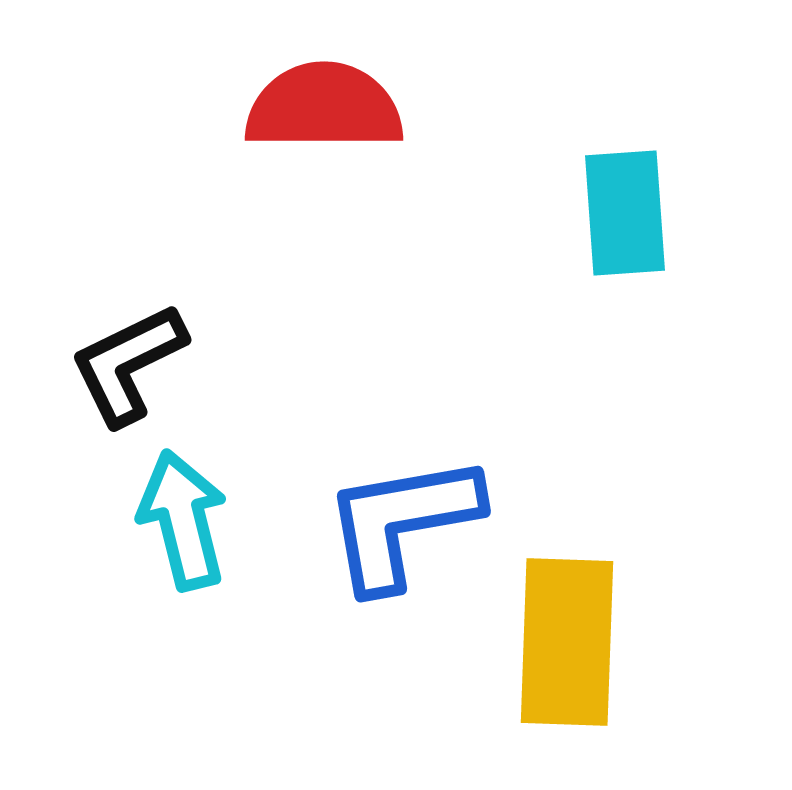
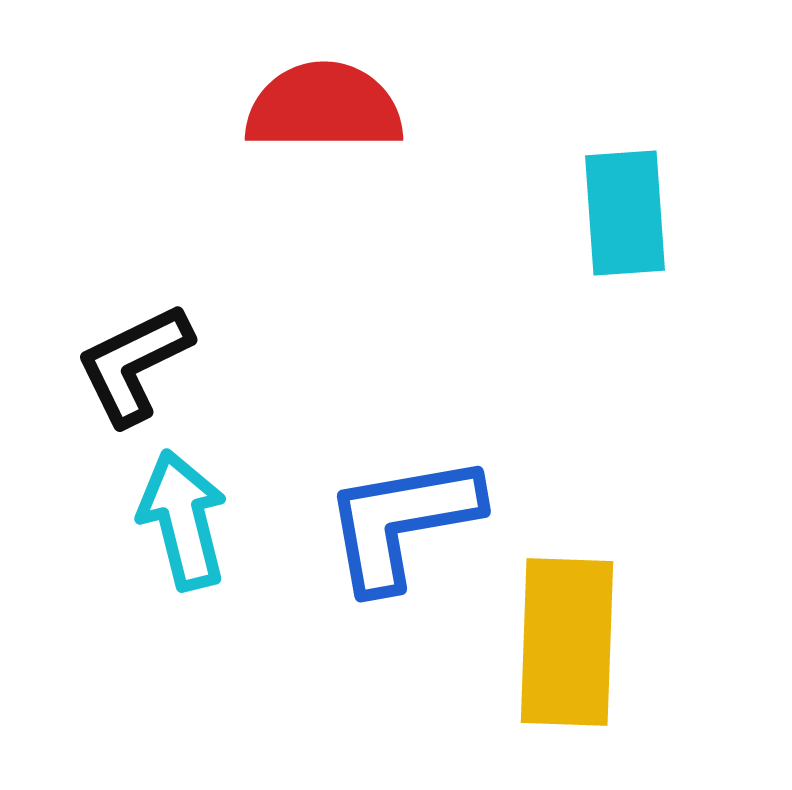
black L-shape: moved 6 px right
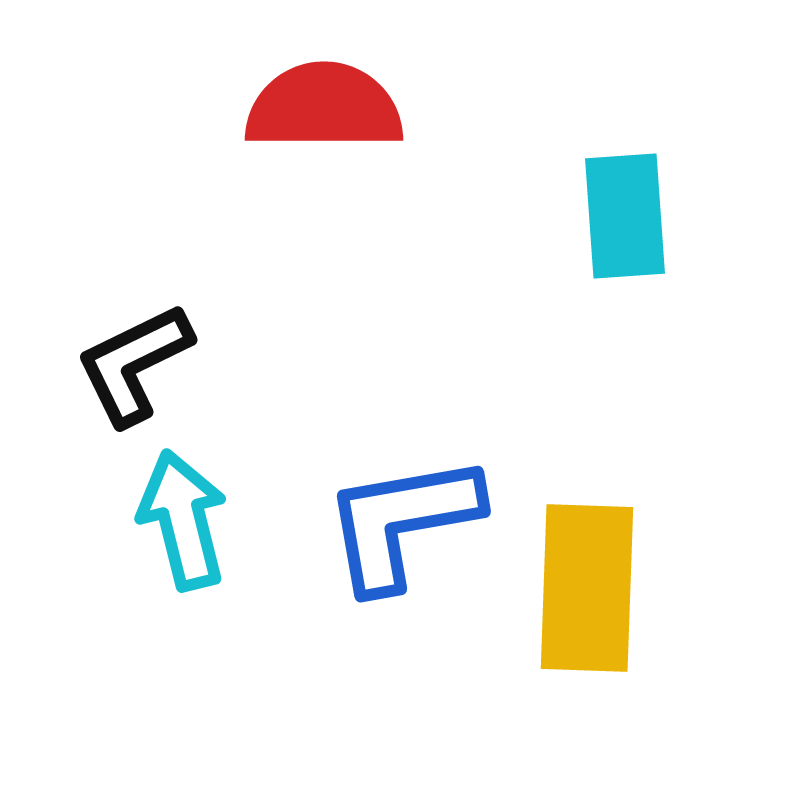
cyan rectangle: moved 3 px down
yellow rectangle: moved 20 px right, 54 px up
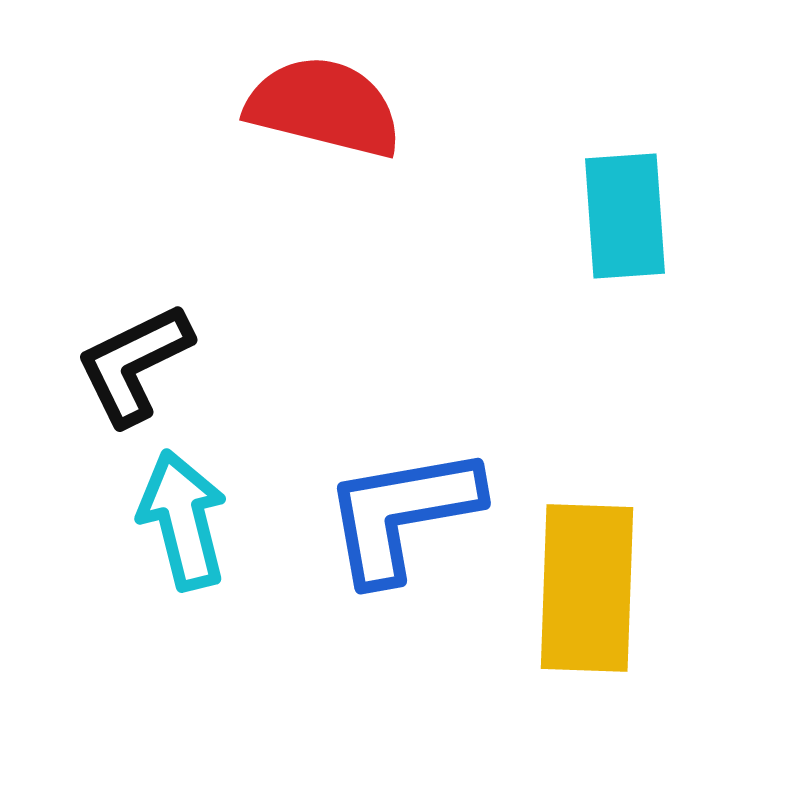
red semicircle: rotated 14 degrees clockwise
blue L-shape: moved 8 px up
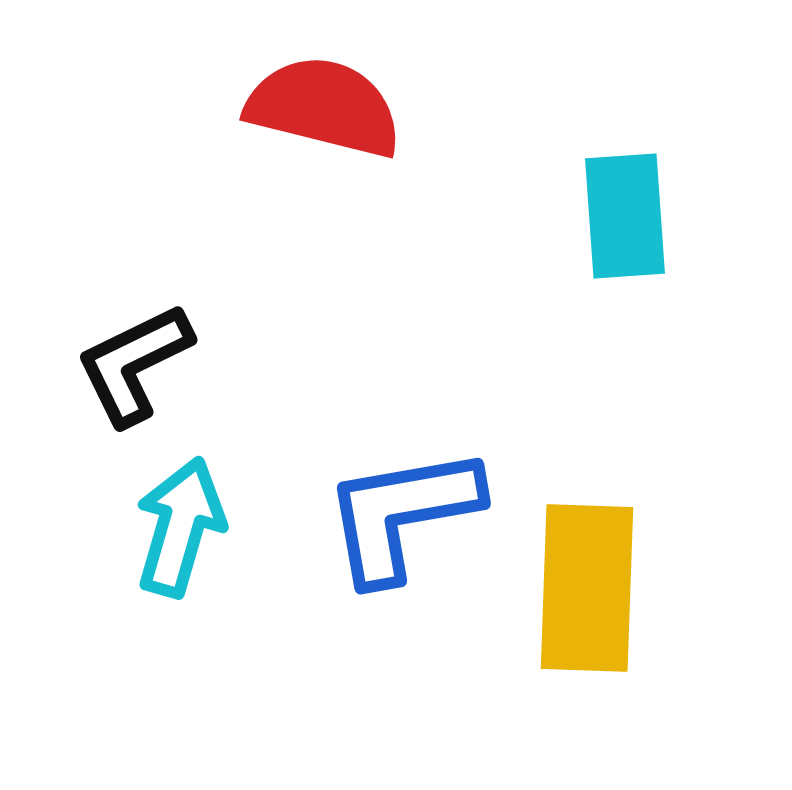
cyan arrow: moved 3 px left, 7 px down; rotated 30 degrees clockwise
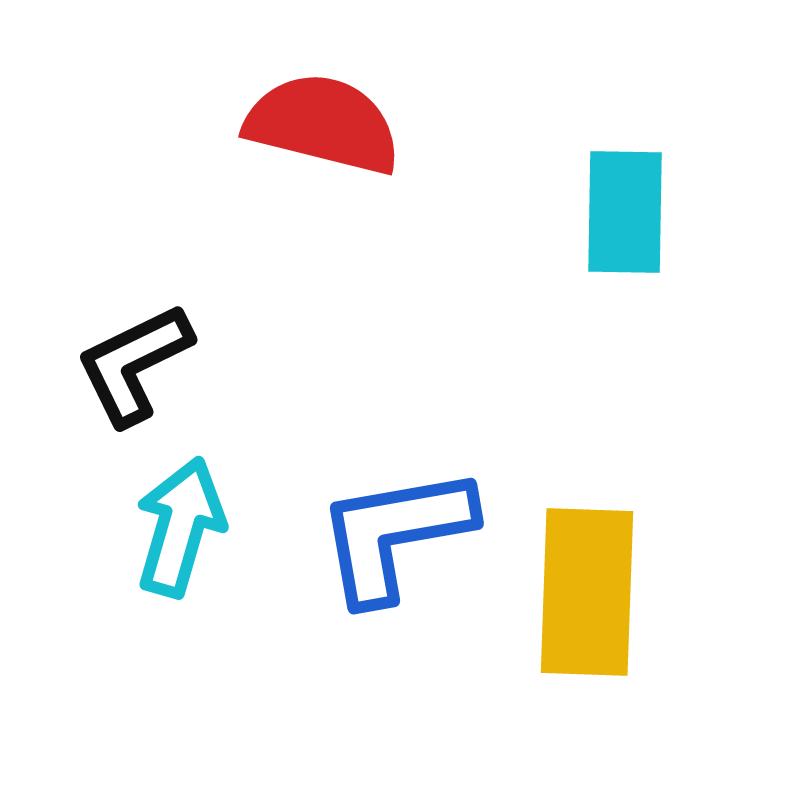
red semicircle: moved 1 px left, 17 px down
cyan rectangle: moved 4 px up; rotated 5 degrees clockwise
blue L-shape: moved 7 px left, 20 px down
yellow rectangle: moved 4 px down
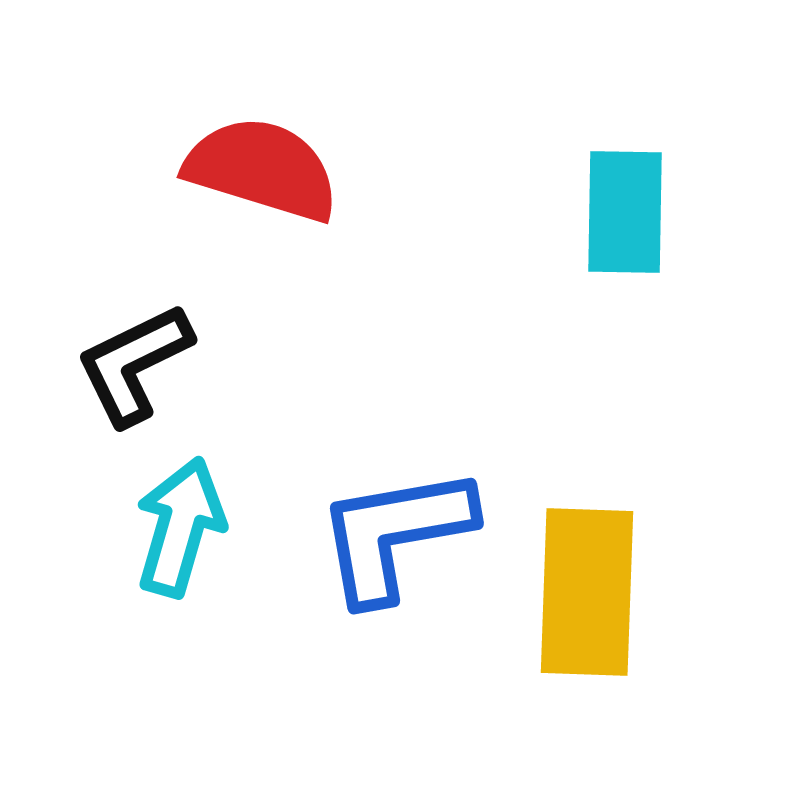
red semicircle: moved 61 px left, 45 px down; rotated 3 degrees clockwise
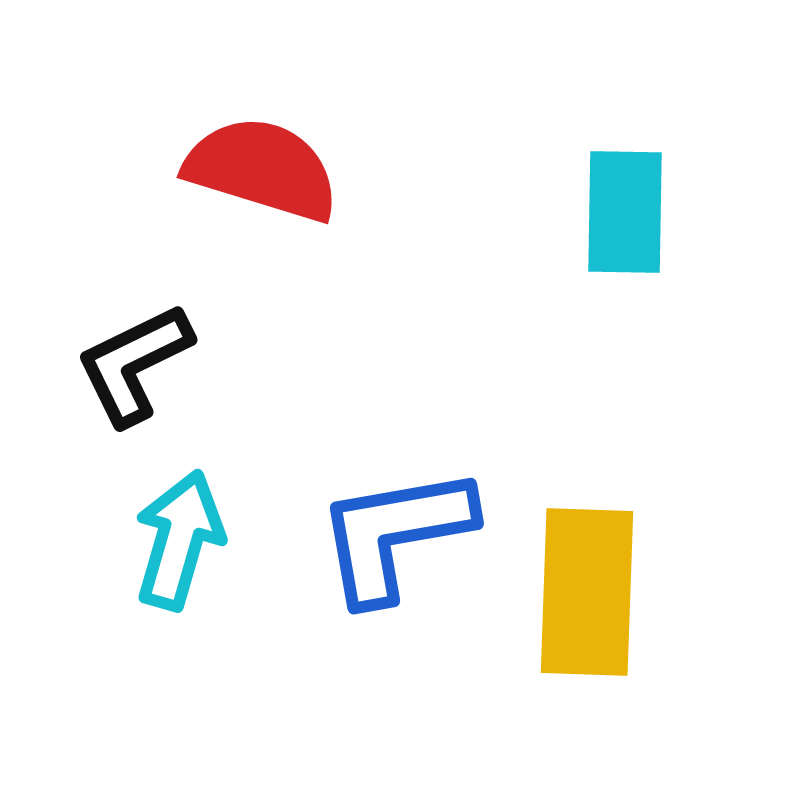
cyan arrow: moved 1 px left, 13 px down
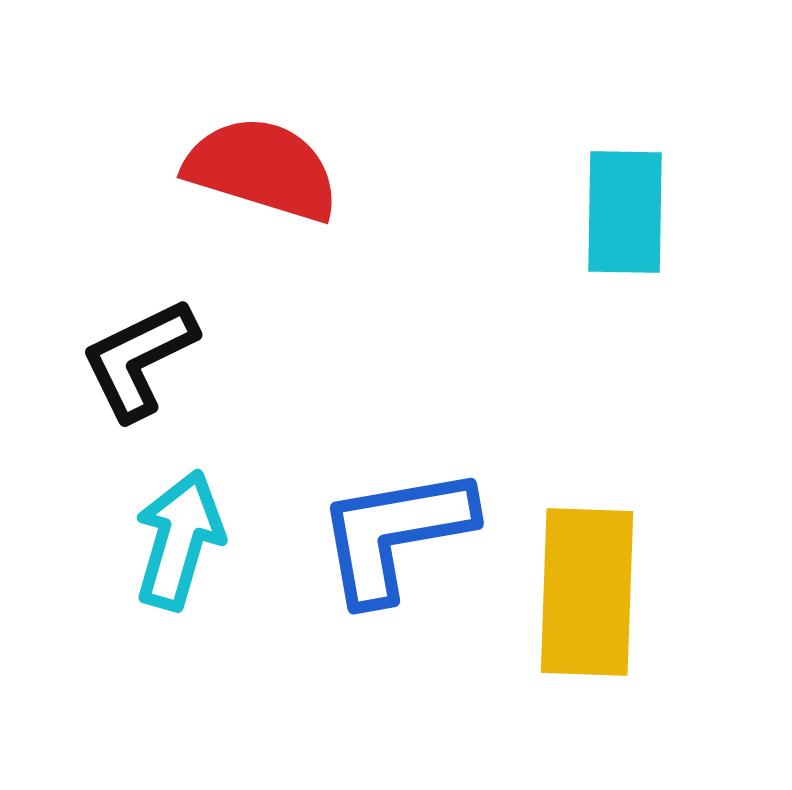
black L-shape: moved 5 px right, 5 px up
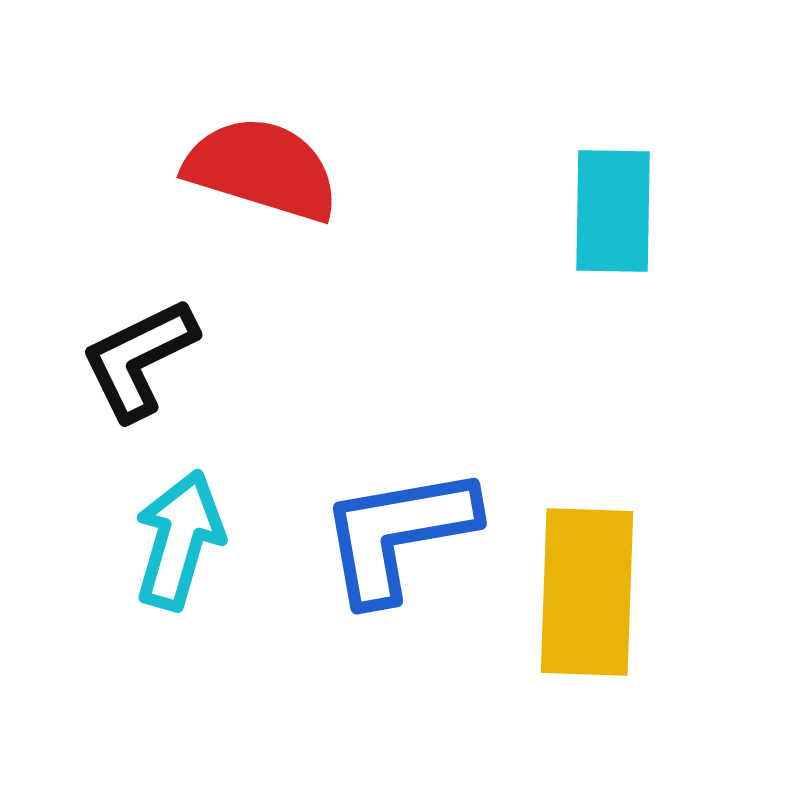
cyan rectangle: moved 12 px left, 1 px up
blue L-shape: moved 3 px right
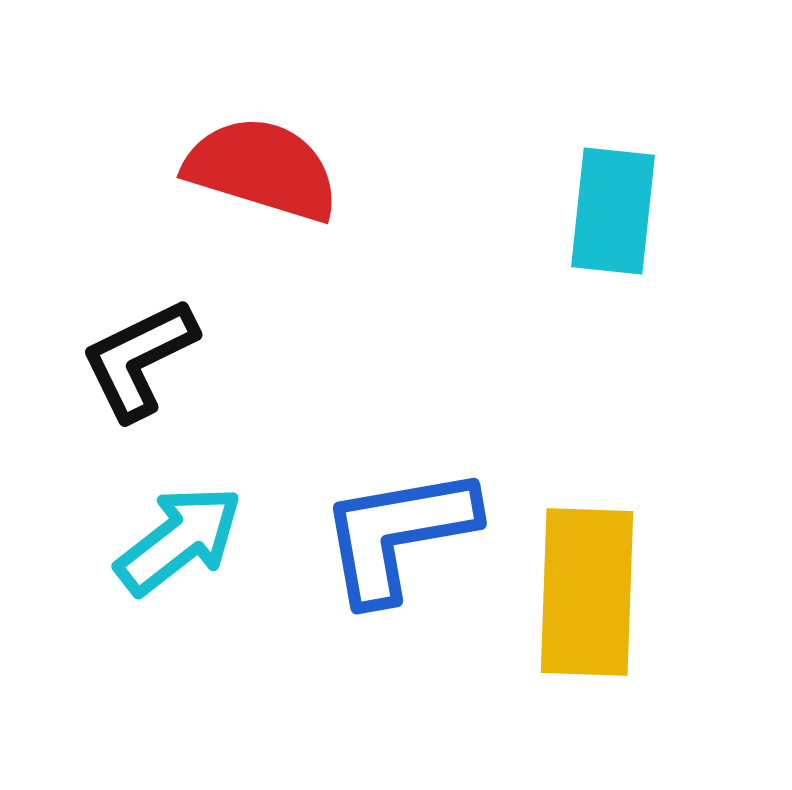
cyan rectangle: rotated 5 degrees clockwise
cyan arrow: rotated 36 degrees clockwise
